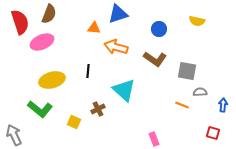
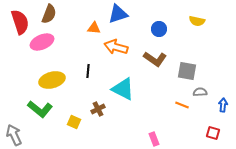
cyan triangle: moved 1 px left, 1 px up; rotated 15 degrees counterclockwise
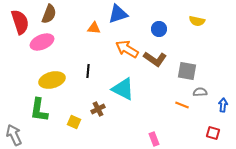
orange arrow: moved 11 px right, 2 px down; rotated 15 degrees clockwise
green L-shape: moved 1 px left, 1 px down; rotated 60 degrees clockwise
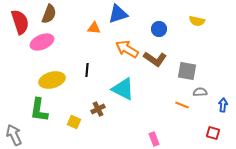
black line: moved 1 px left, 1 px up
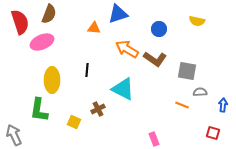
yellow ellipse: rotated 75 degrees counterclockwise
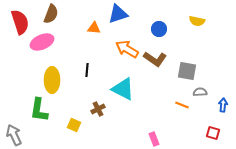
brown semicircle: moved 2 px right
yellow square: moved 3 px down
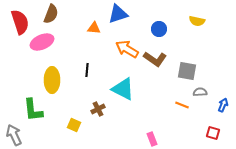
blue arrow: rotated 16 degrees clockwise
green L-shape: moved 6 px left; rotated 15 degrees counterclockwise
pink rectangle: moved 2 px left
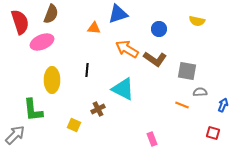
gray arrow: moved 1 px right; rotated 70 degrees clockwise
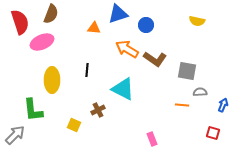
blue circle: moved 13 px left, 4 px up
orange line: rotated 16 degrees counterclockwise
brown cross: moved 1 px down
